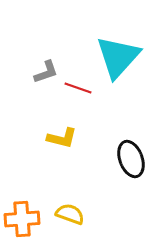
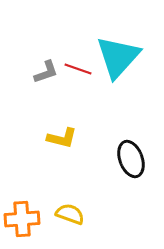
red line: moved 19 px up
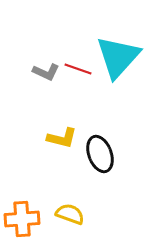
gray L-shape: rotated 44 degrees clockwise
black ellipse: moved 31 px left, 5 px up
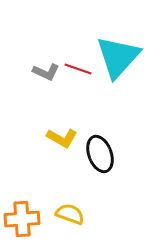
yellow L-shape: rotated 16 degrees clockwise
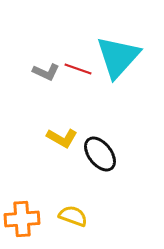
black ellipse: rotated 18 degrees counterclockwise
yellow semicircle: moved 3 px right, 2 px down
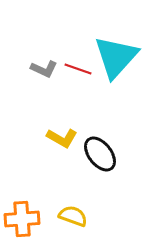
cyan triangle: moved 2 px left
gray L-shape: moved 2 px left, 3 px up
